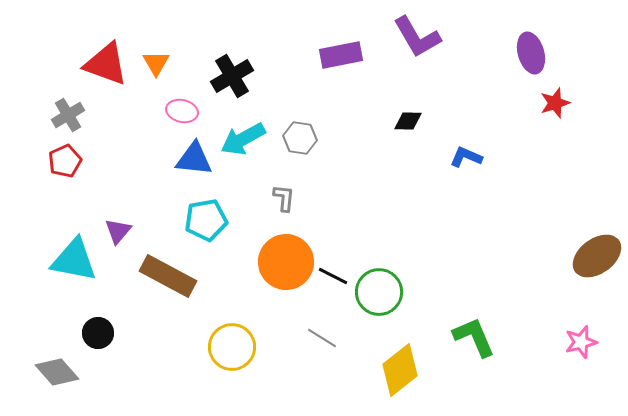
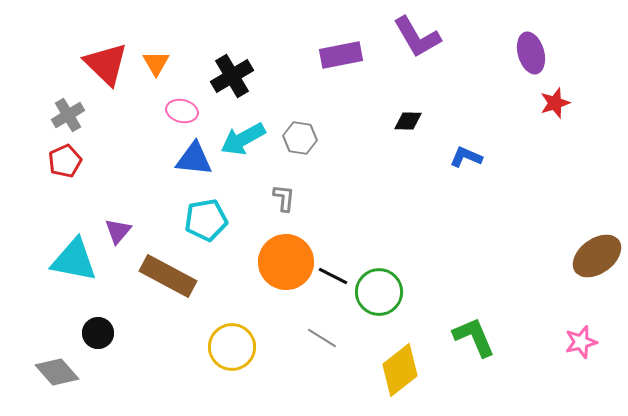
red triangle: rotated 24 degrees clockwise
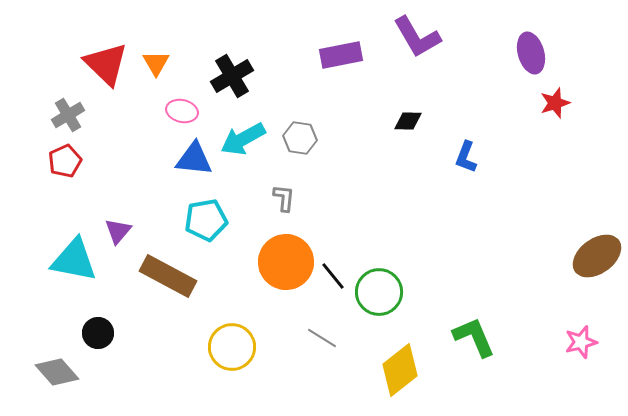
blue L-shape: rotated 92 degrees counterclockwise
black line: rotated 24 degrees clockwise
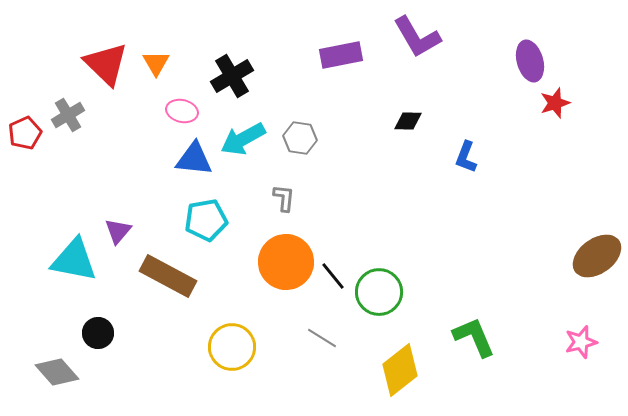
purple ellipse: moved 1 px left, 8 px down
red pentagon: moved 40 px left, 28 px up
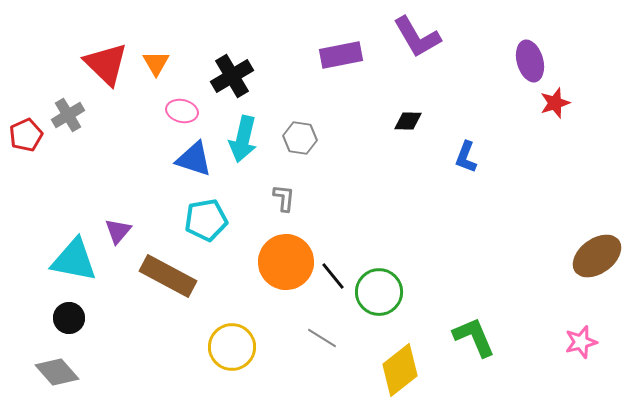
red pentagon: moved 1 px right, 2 px down
cyan arrow: rotated 48 degrees counterclockwise
blue triangle: rotated 12 degrees clockwise
black circle: moved 29 px left, 15 px up
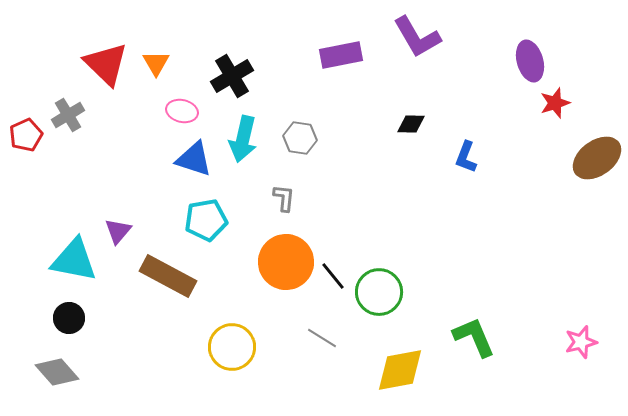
black diamond: moved 3 px right, 3 px down
brown ellipse: moved 98 px up
yellow diamond: rotated 28 degrees clockwise
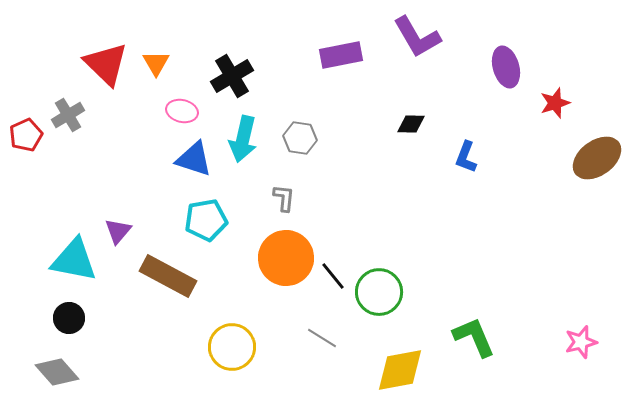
purple ellipse: moved 24 px left, 6 px down
orange circle: moved 4 px up
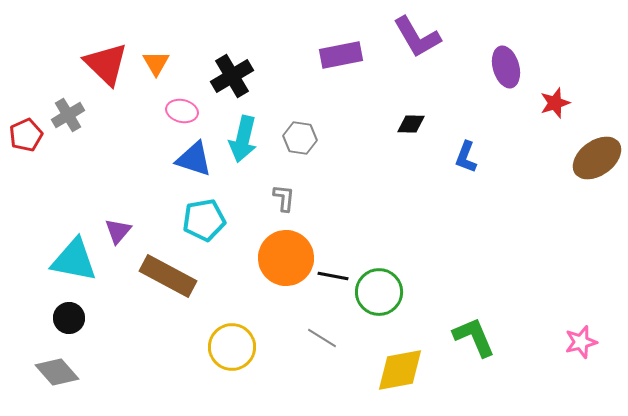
cyan pentagon: moved 2 px left
black line: rotated 40 degrees counterclockwise
